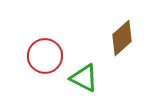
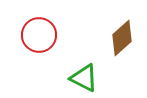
red circle: moved 6 px left, 21 px up
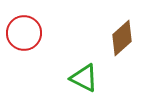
red circle: moved 15 px left, 2 px up
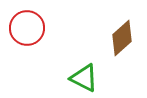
red circle: moved 3 px right, 5 px up
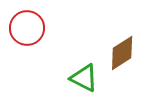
brown diamond: moved 15 px down; rotated 9 degrees clockwise
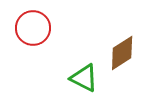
red circle: moved 6 px right
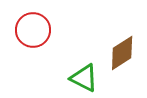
red circle: moved 2 px down
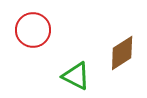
green triangle: moved 8 px left, 2 px up
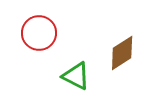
red circle: moved 6 px right, 3 px down
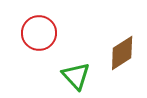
green triangle: rotated 20 degrees clockwise
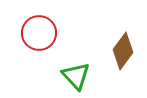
brown diamond: moved 1 px right, 2 px up; rotated 21 degrees counterclockwise
